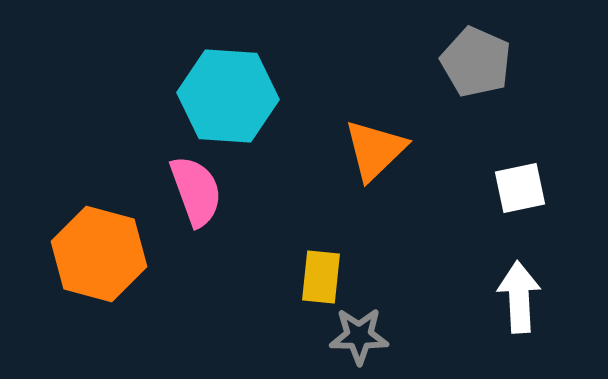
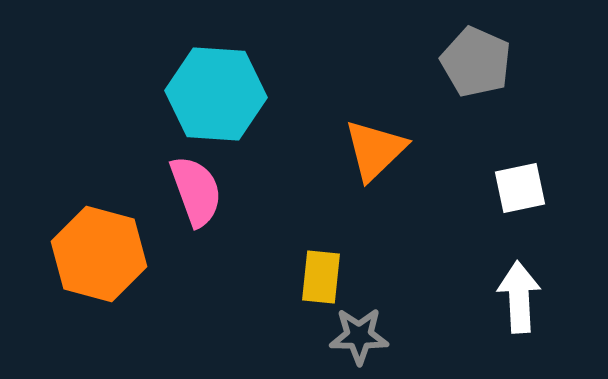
cyan hexagon: moved 12 px left, 2 px up
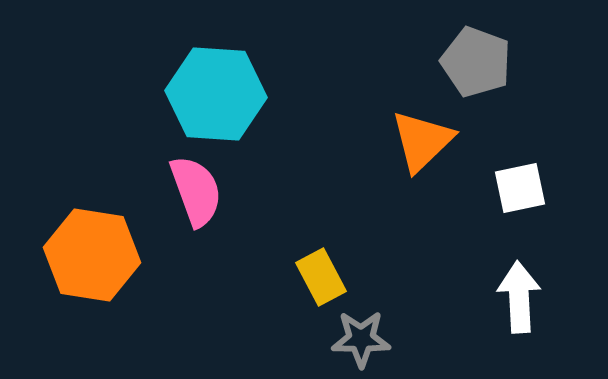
gray pentagon: rotated 4 degrees counterclockwise
orange triangle: moved 47 px right, 9 px up
orange hexagon: moved 7 px left, 1 px down; rotated 6 degrees counterclockwise
yellow rectangle: rotated 34 degrees counterclockwise
gray star: moved 2 px right, 3 px down
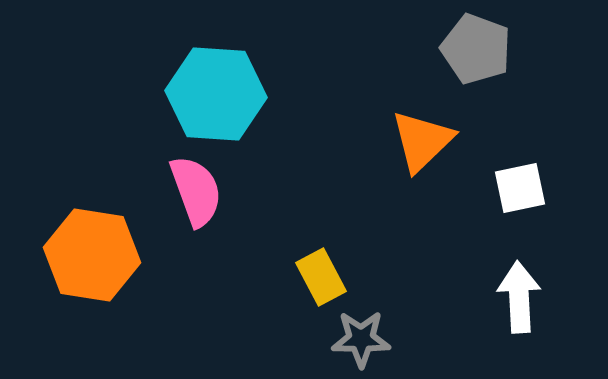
gray pentagon: moved 13 px up
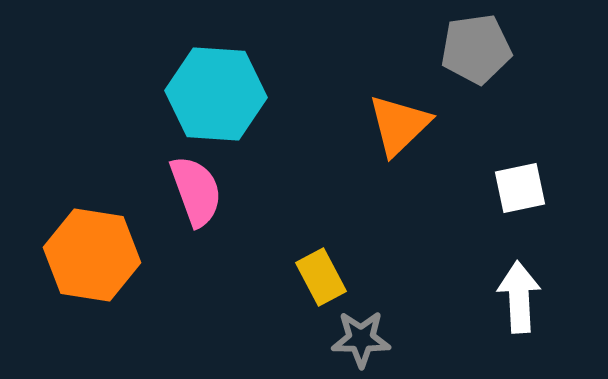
gray pentagon: rotated 28 degrees counterclockwise
orange triangle: moved 23 px left, 16 px up
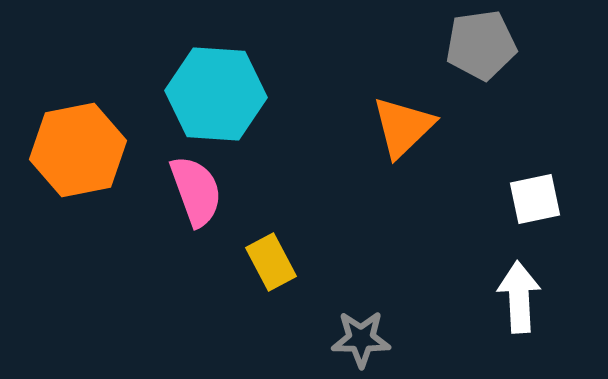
gray pentagon: moved 5 px right, 4 px up
orange triangle: moved 4 px right, 2 px down
white square: moved 15 px right, 11 px down
orange hexagon: moved 14 px left, 105 px up; rotated 20 degrees counterclockwise
yellow rectangle: moved 50 px left, 15 px up
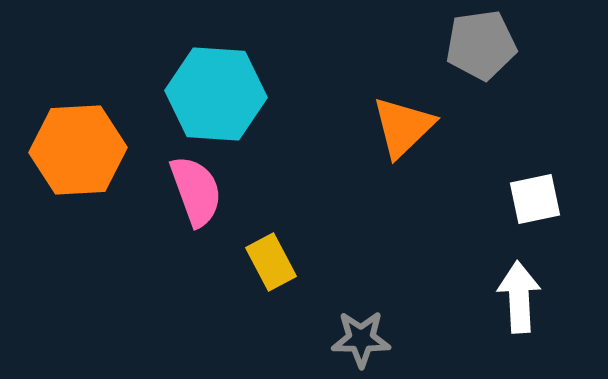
orange hexagon: rotated 8 degrees clockwise
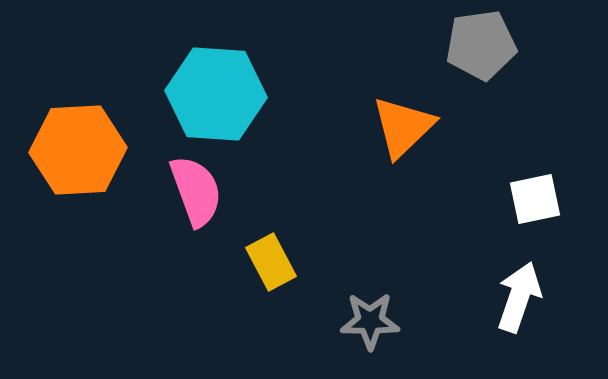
white arrow: rotated 22 degrees clockwise
gray star: moved 9 px right, 18 px up
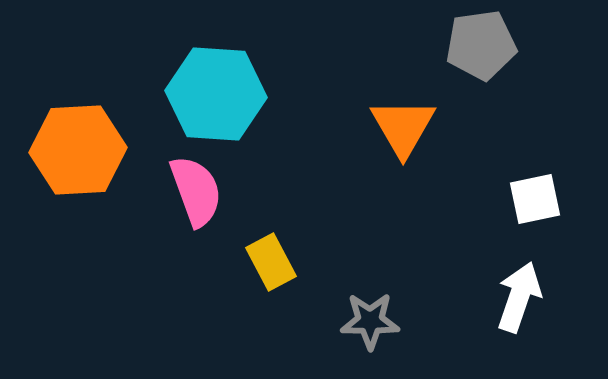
orange triangle: rotated 16 degrees counterclockwise
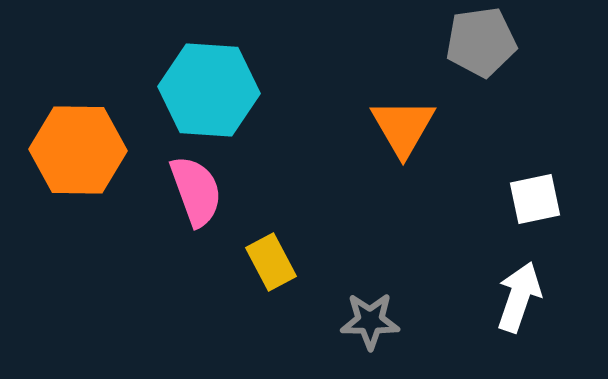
gray pentagon: moved 3 px up
cyan hexagon: moved 7 px left, 4 px up
orange hexagon: rotated 4 degrees clockwise
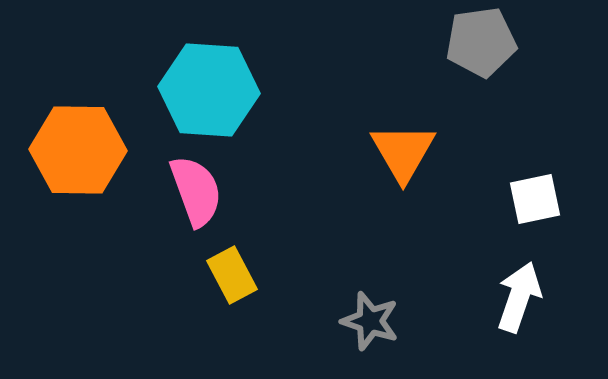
orange triangle: moved 25 px down
yellow rectangle: moved 39 px left, 13 px down
gray star: rotated 18 degrees clockwise
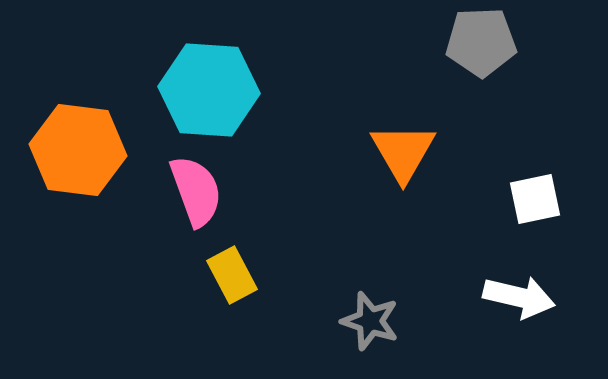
gray pentagon: rotated 6 degrees clockwise
orange hexagon: rotated 6 degrees clockwise
white arrow: rotated 84 degrees clockwise
